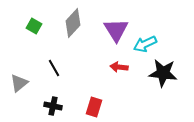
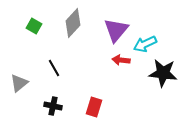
purple triangle: rotated 12 degrees clockwise
red arrow: moved 2 px right, 7 px up
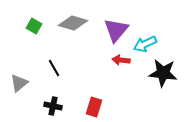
gray diamond: rotated 64 degrees clockwise
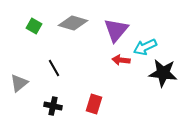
cyan arrow: moved 3 px down
red rectangle: moved 3 px up
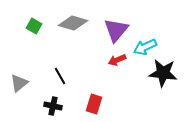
red arrow: moved 4 px left; rotated 30 degrees counterclockwise
black line: moved 6 px right, 8 px down
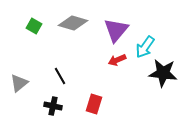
cyan arrow: rotated 30 degrees counterclockwise
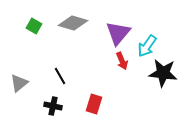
purple triangle: moved 2 px right, 3 px down
cyan arrow: moved 2 px right, 1 px up
red arrow: moved 5 px right, 1 px down; rotated 90 degrees counterclockwise
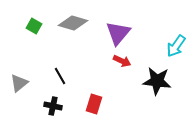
cyan arrow: moved 29 px right
red arrow: rotated 42 degrees counterclockwise
black star: moved 6 px left, 8 px down
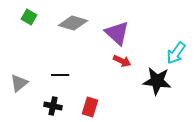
green square: moved 5 px left, 9 px up
purple triangle: moved 1 px left; rotated 28 degrees counterclockwise
cyan arrow: moved 7 px down
black line: moved 1 px up; rotated 60 degrees counterclockwise
red rectangle: moved 4 px left, 3 px down
